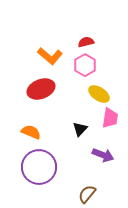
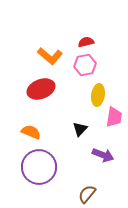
pink hexagon: rotated 20 degrees clockwise
yellow ellipse: moved 1 px left, 1 px down; rotated 65 degrees clockwise
pink trapezoid: moved 4 px right, 1 px up
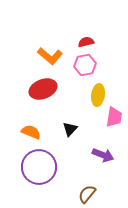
red ellipse: moved 2 px right
black triangle: moved 10 px left
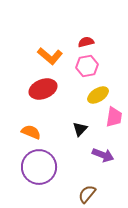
pink hexagon: moved 2 px right, 1 px down
yellow ellipse: rotated 50 degrees clockwise
black triangle: moved 10 px right
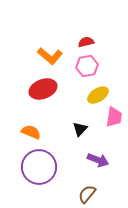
purple arrow: moved 5 px left, 5 px down
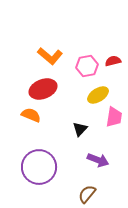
red semicircle: moved 27 px right, 19 px down
orange semicircle: moved 17 px up
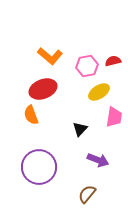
yellow ellipse: moved 1 px right, 3 px up
orange semicircle: rotated 132 degrees counterclockwise
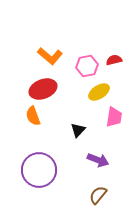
red semicircle: moved 1 px right, 1 px up
orange semicircle: moved 2 px right, 1 px down
black triangle: moved 2 px left, 1 px down
purple circle: moved 3 px down
brown semicircle: moved 11 px right, 1 px down
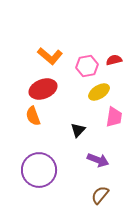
brown semicircle: moved 2 px right
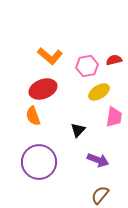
purple circle: moved 8 px up
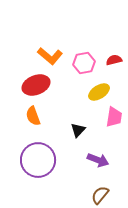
pink hexagon: moved 3 px left, 3 px up
red ellipse: moved 7 px left, 4 px up
purple circle: moved 1 px left, 2 px up
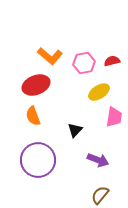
red semicircle: moved 2 px left, 1 px down
black triangle: moved 3 px left
